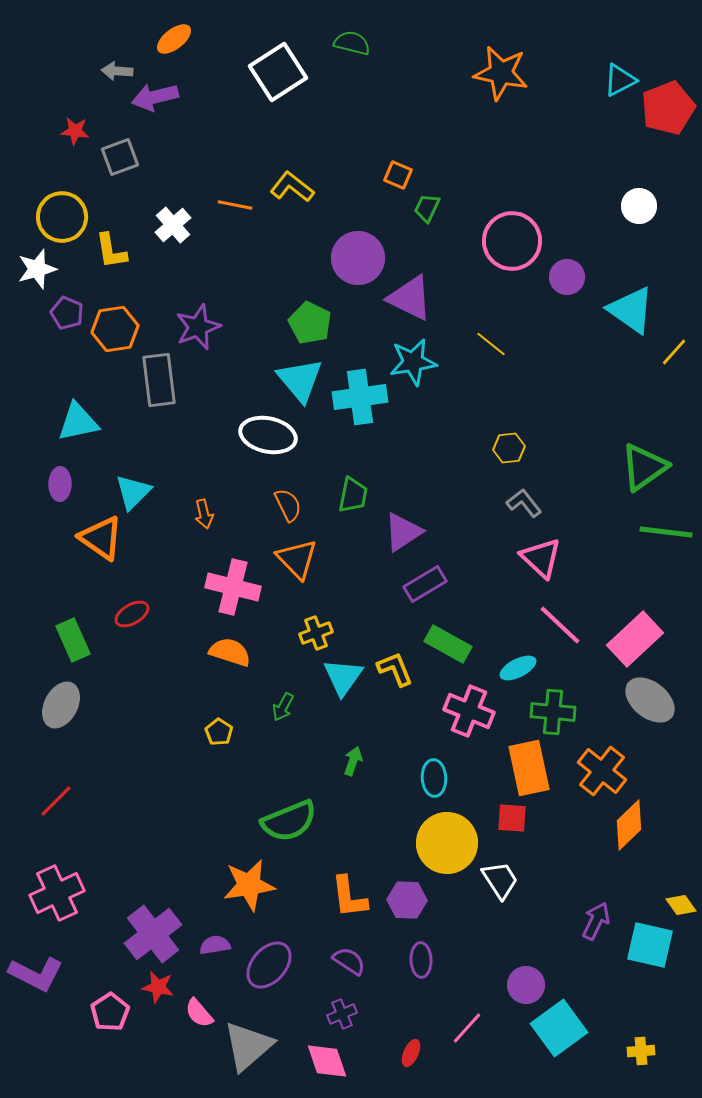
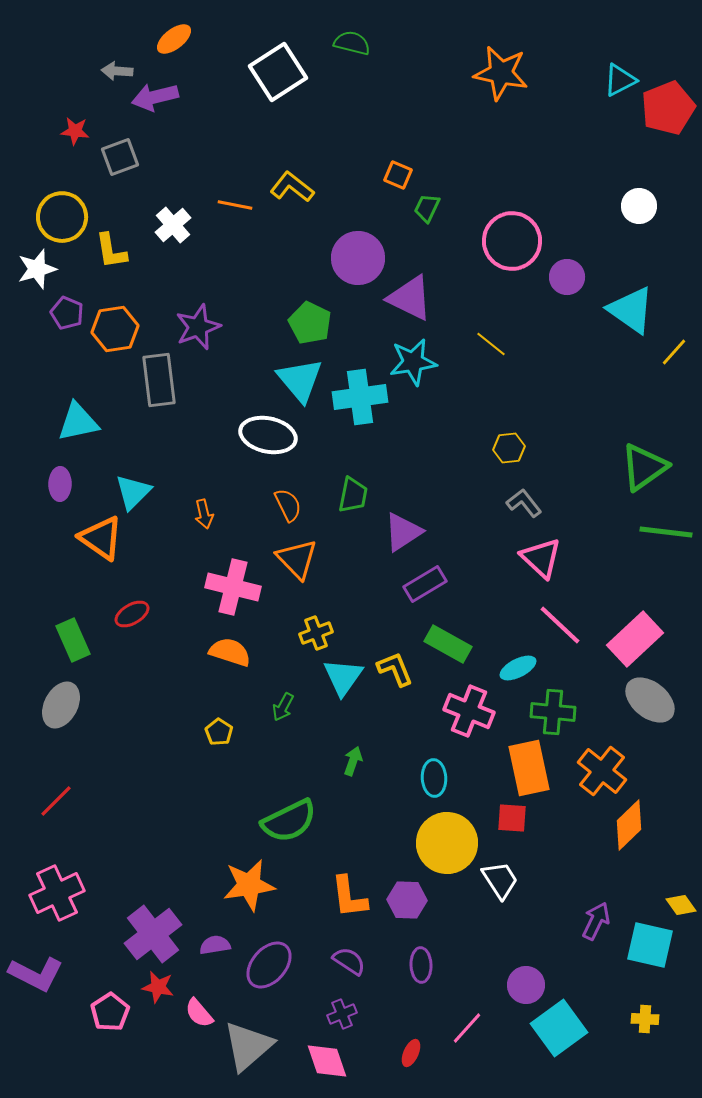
green semicircle at (289, 821): rotated 4 degrees counterclockwise
purple ellipse at (421, 960): moved 5 px down
yellow cross at (641, 1051): moved 4 px right, 32 px up; rotated 8 degrees clockwise
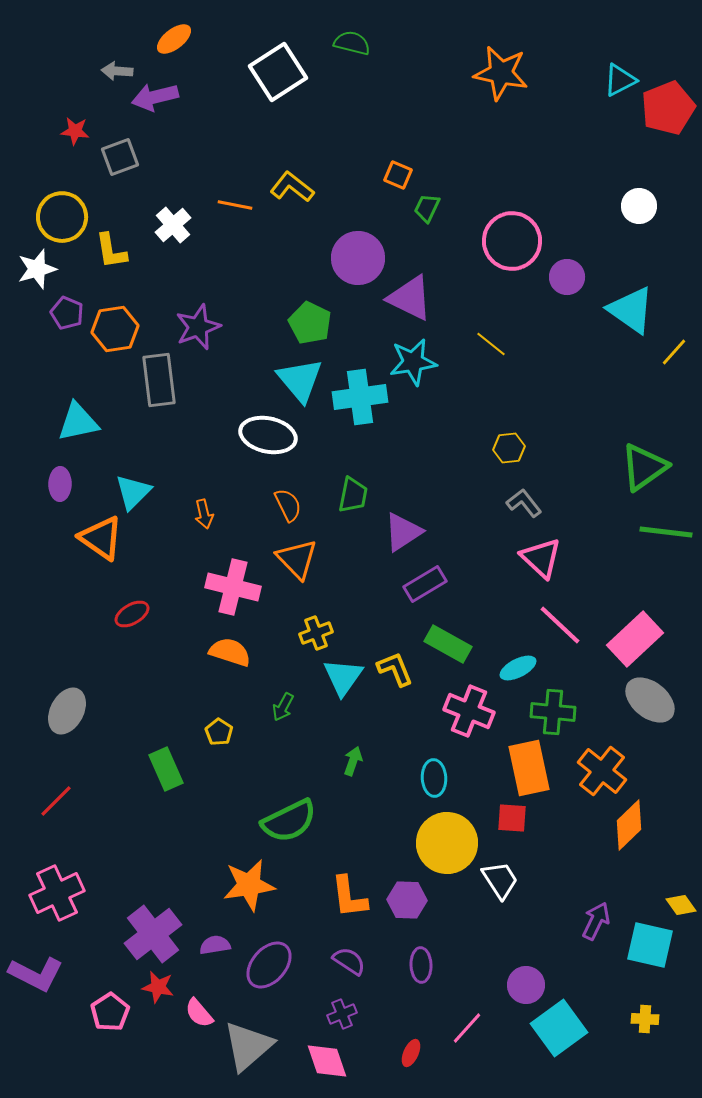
green rectangle at (73, 640): moved 93 px right, 129 px down
gray ellipse at (61, 705): moved 6 px right, 6 px down
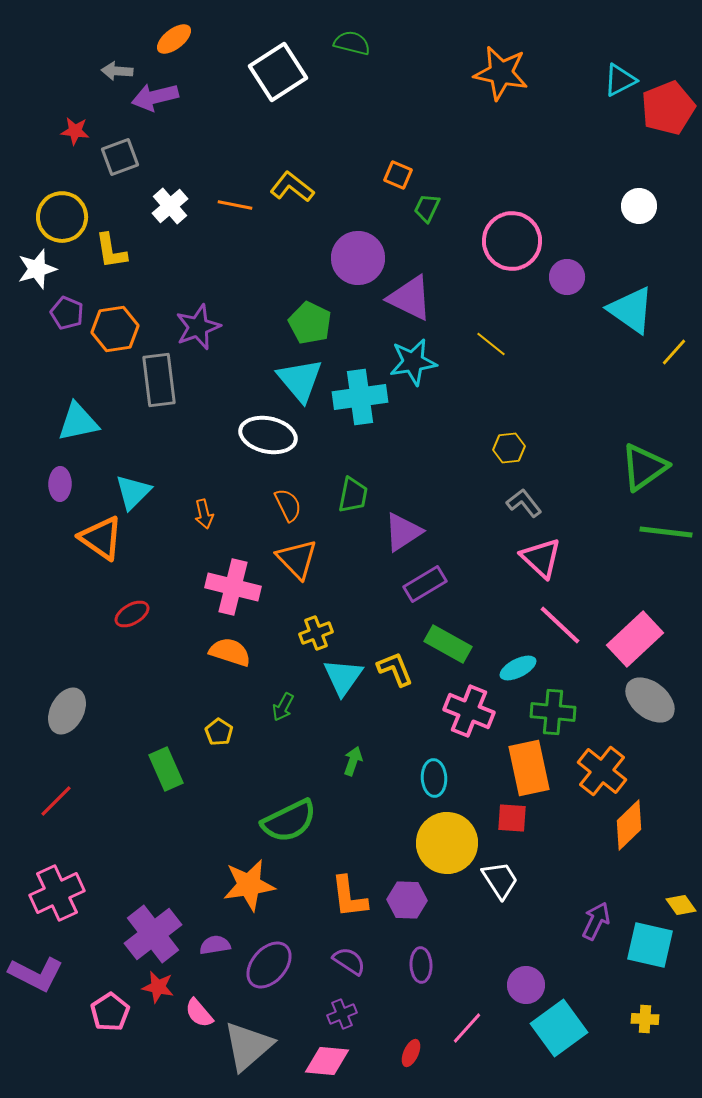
white cross at (173, 225): moved 3 px left, 19 px up
pink diamond at (327, 1061): rotated 66 degrees counterclockwise
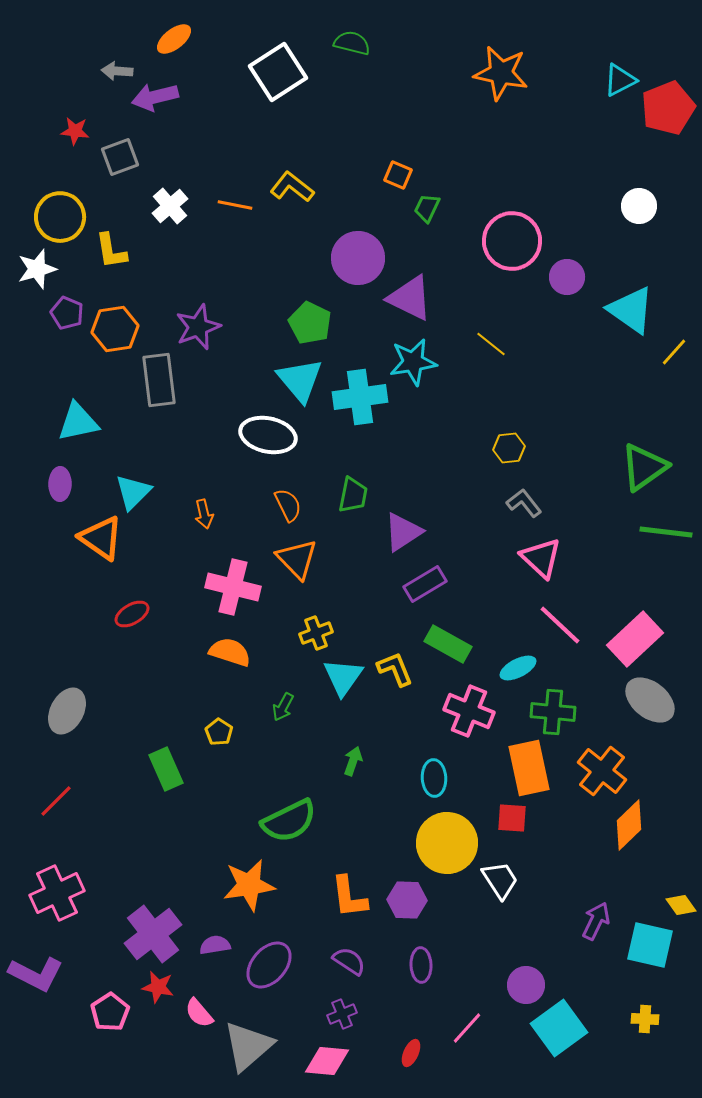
yellow circle at (62, 217): moved 2 px left
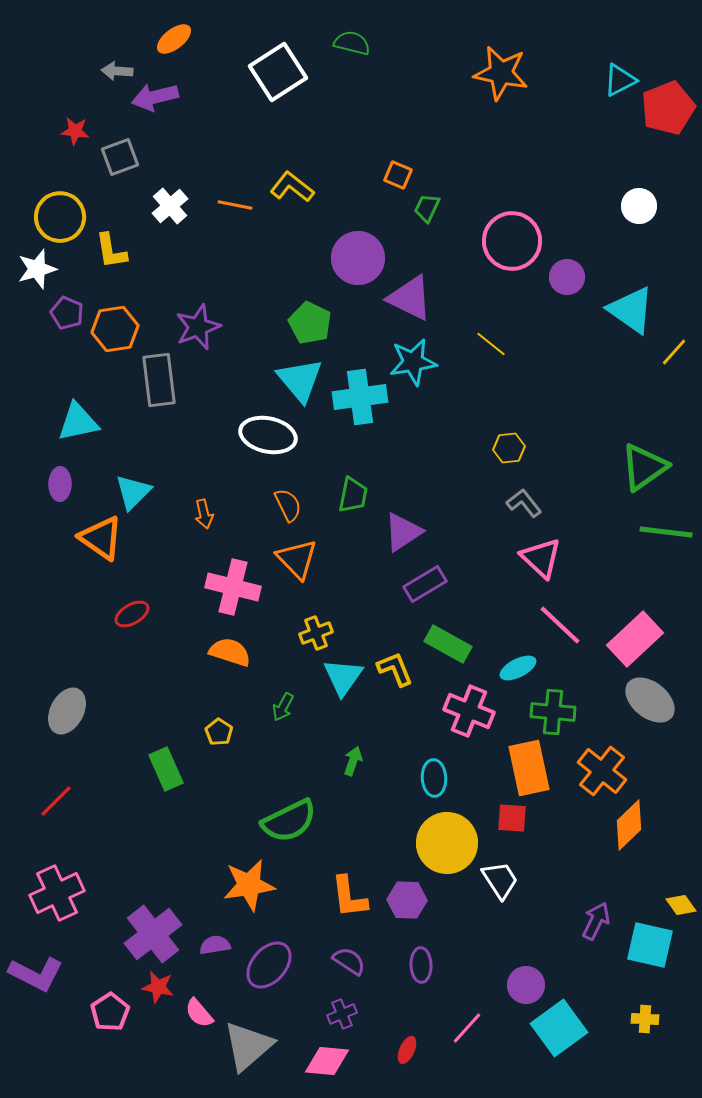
red ellipse at (411, 1053): moved 4 px left, 3 px up
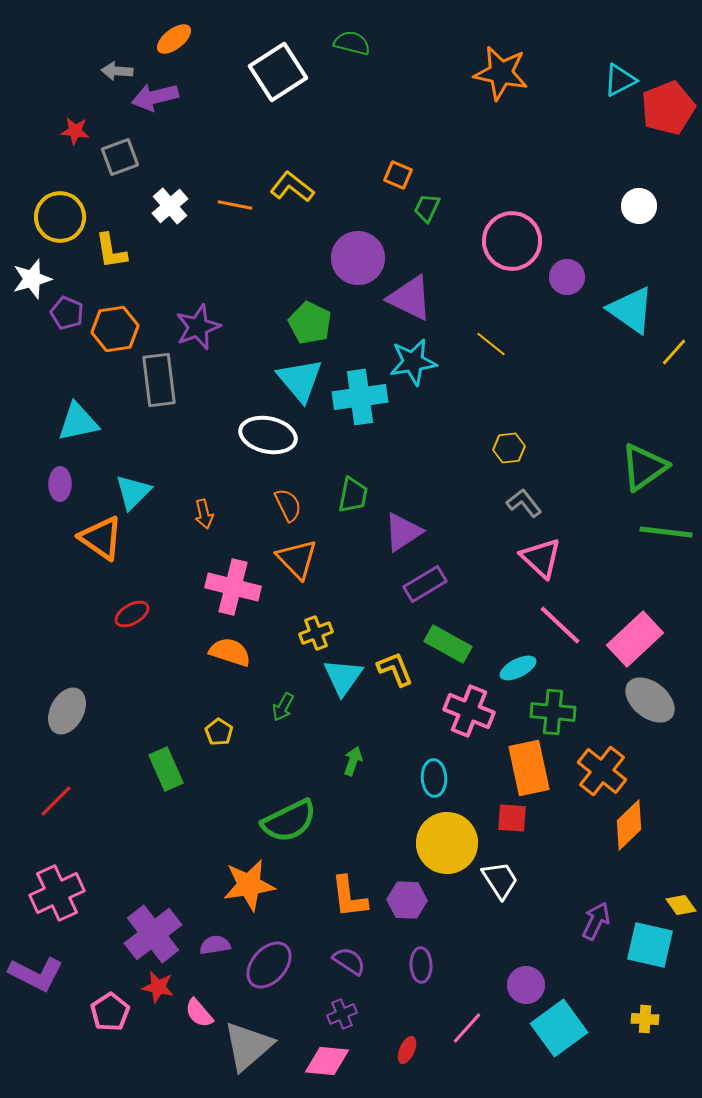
white star at (37, 269): moved 5 px left, 10 px down
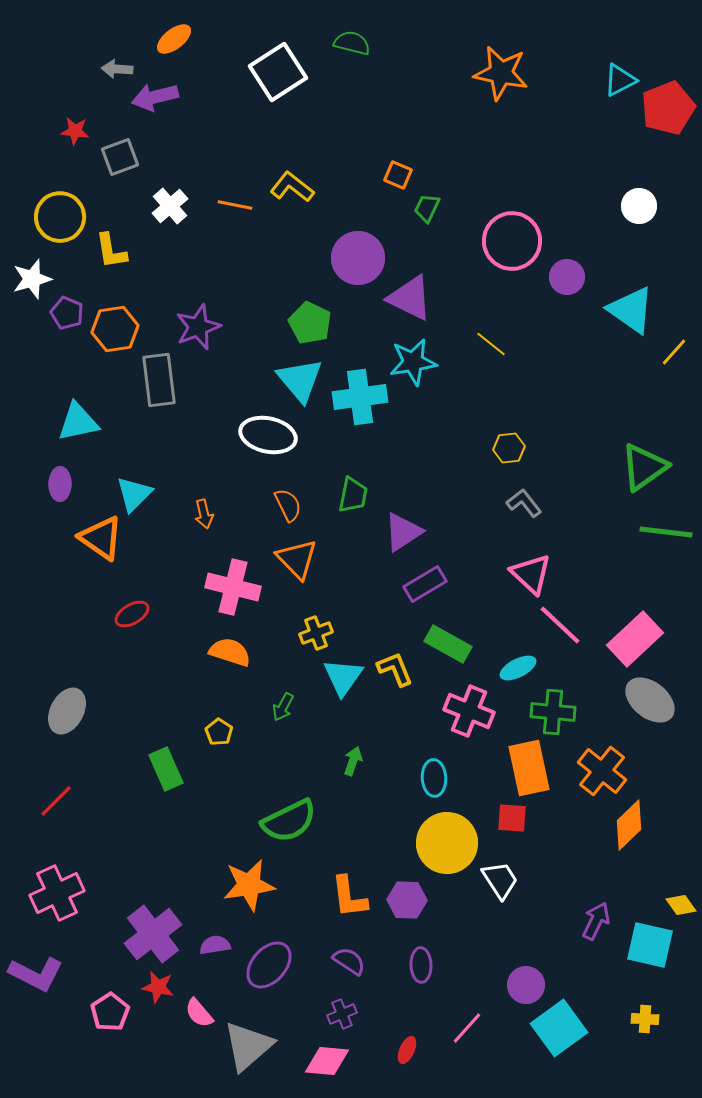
gray arrow at (117, 71): moved 2 px up
cyan triangle at (133, 492): moved 1 px right, 2 px down
pink triangle at (541, 558): moved 10 px left, 16 px down
